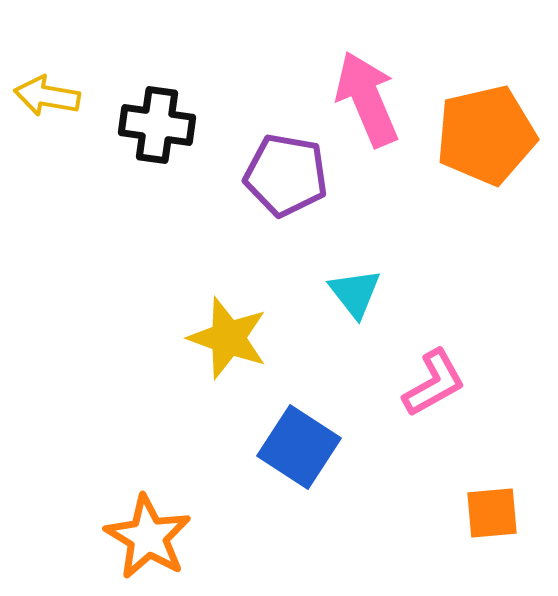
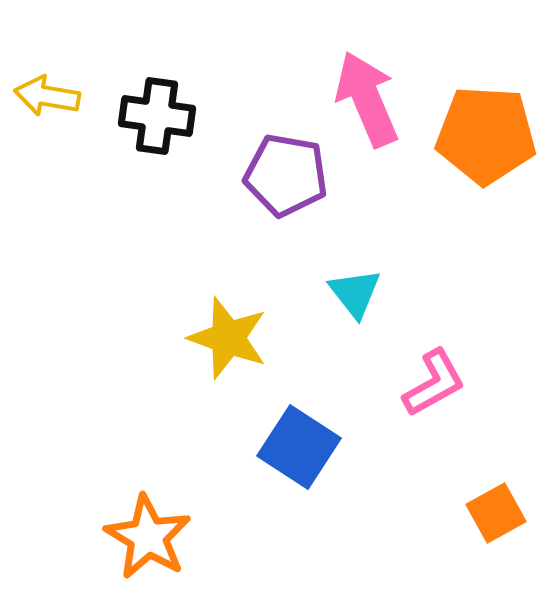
black cross: moved 9 px up
orange pentagon: rotated 16 degrees clockwise
orange square: moved 4 px right; rotated 24 degrees counterclockwise
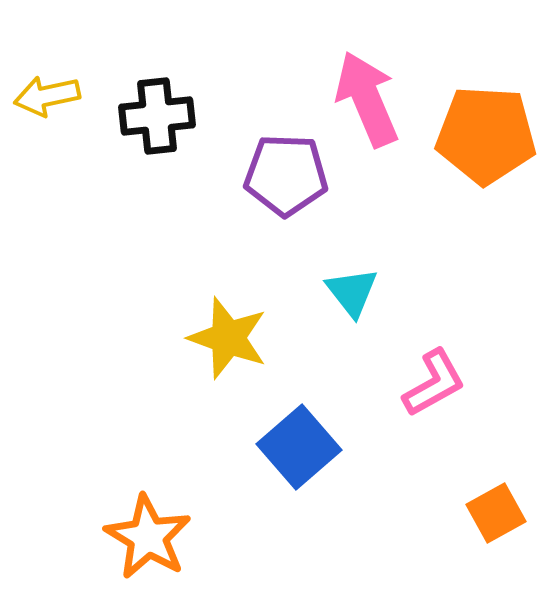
yellow arrow: rotated 22 degrees counterclockwise
black cross: rotated 14 degrees counterclockwise
purple pentagon: rotated 8 degrees counterclockwise
cyan triangle: moved 3 px left, 1 px up
blue square: rotated 16 degrees clockwise
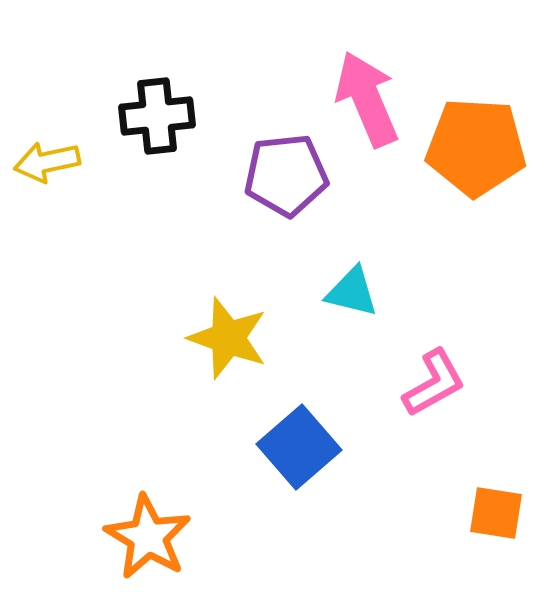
yellow arrow: moved 66 px down
orange pentagon: moved 10 px left, 12 px down
purple pentagon: rotated 8 degrees counterclockwise
cyan triangle: rotated 38 degrees counterclockwise
orange square: rotated 38 degrees clockwise
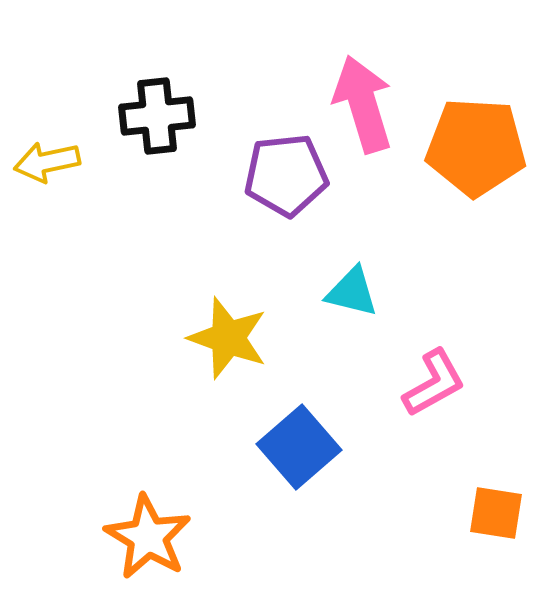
pink arrow: moved 4 px left, 5 px down; rotated 6 degrees clockwise
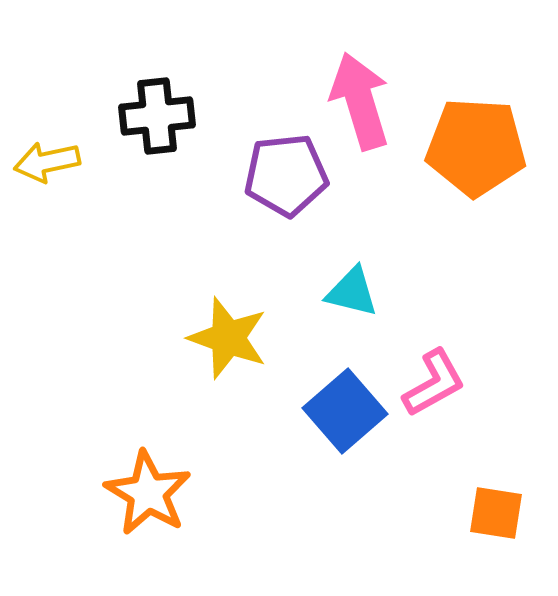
pink arrow: moved 3 px left, 3 px up
blue square: moved 46 px right, 36 px up
orange star: moved 44 px up
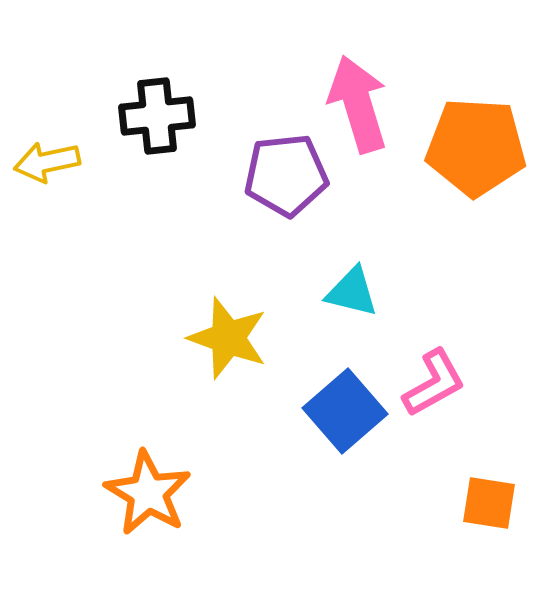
pink arrow: moved 2 px left, 3 px down
orange square: moved 7 px left, 10 px up
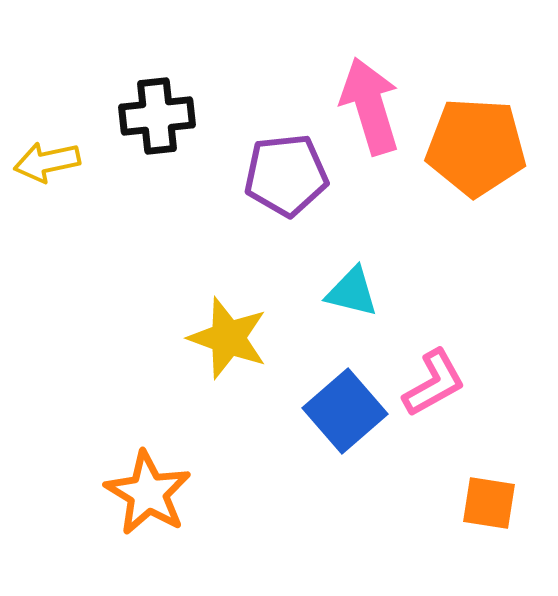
pink arrow: moved 12 px right, 2 px down
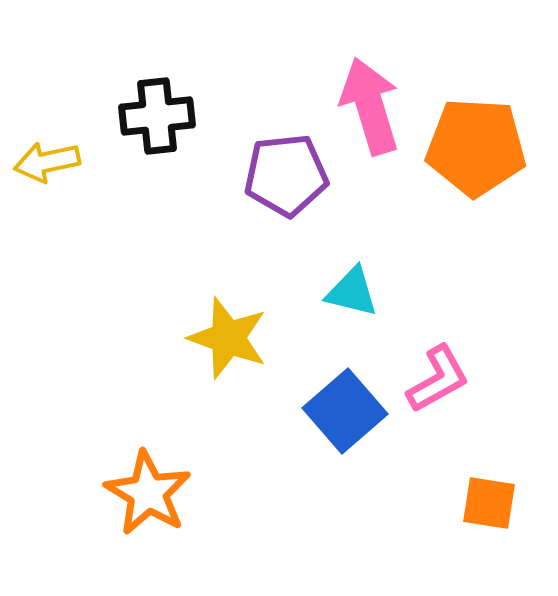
pink L-shape: moved 4 px right, 4 px up
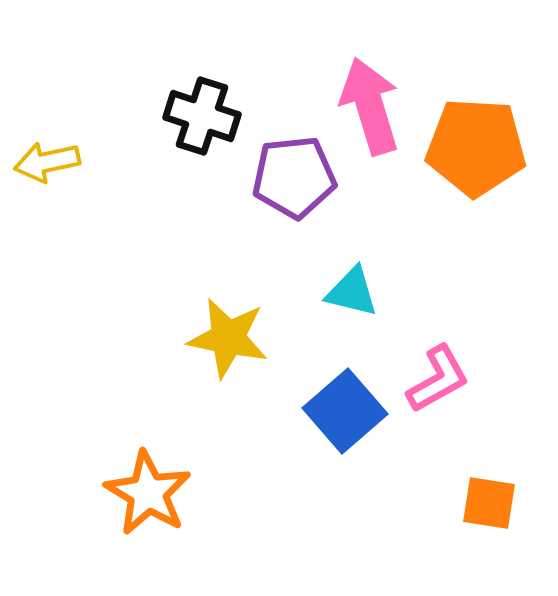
black cross: moved 45 px right; rotated 24 degrees clockwise
purple pentagon: moved 8 px right, 2 px down
yellow star: rotated 8 degrees counterclockwise
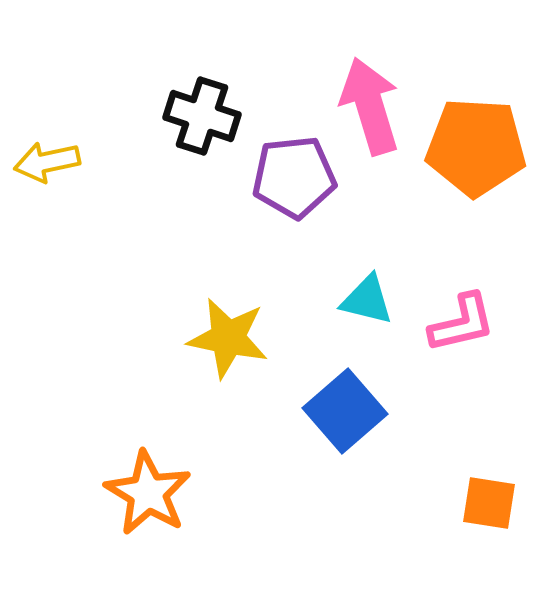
cyan triangle: moved 15 px right, 8 px down
pink L-shape: moved 24 px right, 56 px up; rotated 16 degrees clockwise
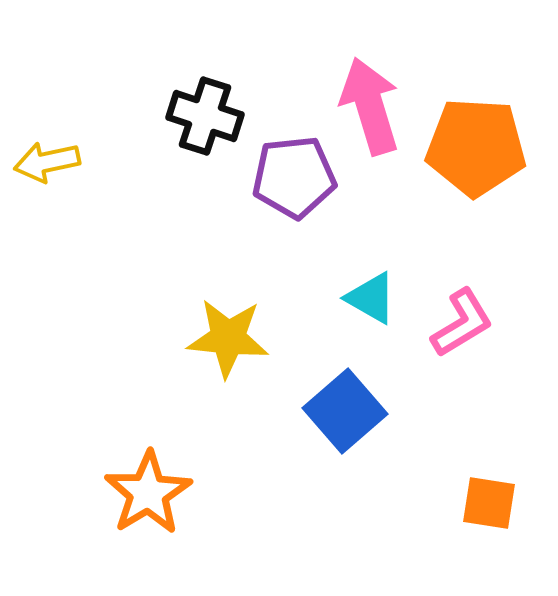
black cross: moved 3 px right
cyan triangle: moved 4 px right, 2 px up; rotated 16 degrees clockwise
pink L-shape: rotated 18 degrees counterclockwise
yellow star: rotated 6 degrees counterclockwise
orange star: rotated 10 degrees clockwise
